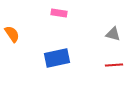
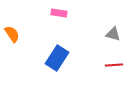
blue rectangle: rotated 45 degrees counterclockwise
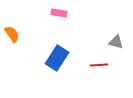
gray triangle: moved 3 px right, 8 px down
red line: moved 15 px left
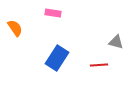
pink rectangle: moved 6 px left
orange semicircle: moved 3 px right, 6 px up
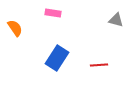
gray triangle: moved 22 px up
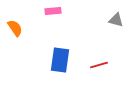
pink rectangle: moved 2 px up; rotated 14 degrees counterclockwise
blue rectangle: moved 3 px right, 2 px down; rotated 25 degrees counterclockwise
red line: rotated 12 degrees counterclockwise
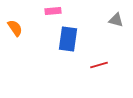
blue rectangle: moved 8 px right, 21 px up
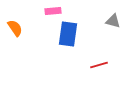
gray triangle: moved 3 px left, 1 px down
blue rectangle: moved 5 px up
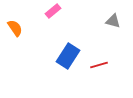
pink rectangle: rotated 35 degrees counterclockwise
blue rectangle: moved 22 px down; rotated 25 degrees clockwise
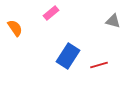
pink rectangle: moved 2 px left, 2 px down
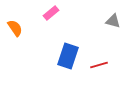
blue rectangle: rotated 15 degrees counterclockwise
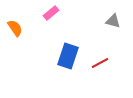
red line: moved 1 px right, 2 px up; rotated 12 degrees counterclockwise
